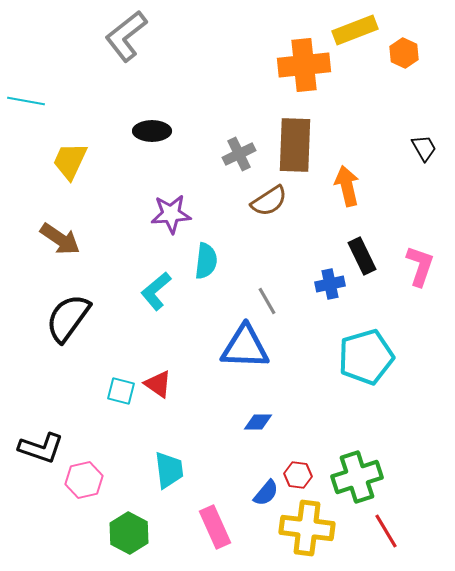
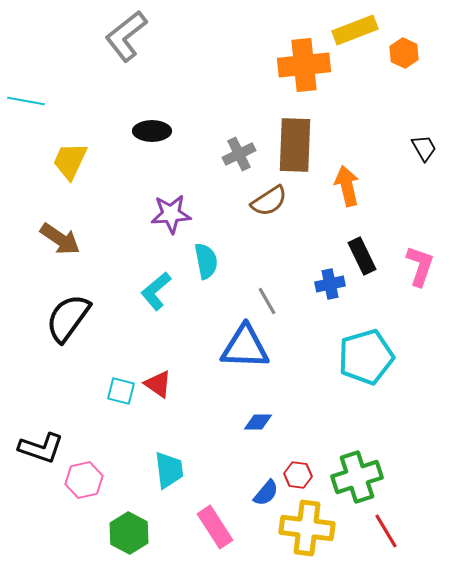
cyan semicircle: rotated 18 degrees counterclockwise
pink rectangle: rotated 9 degrees counterclockwise
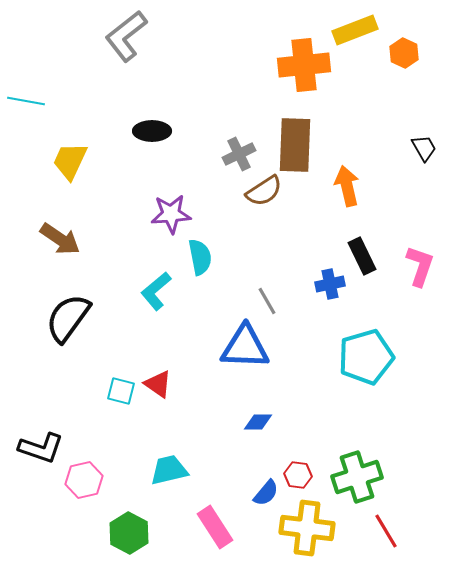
brown semicircle: moved 5 px left, 10 px up
cyan semicircle: moved 6 px left, 4 px up
cyan trapezoid: rotated 96 degrees counterclockwise
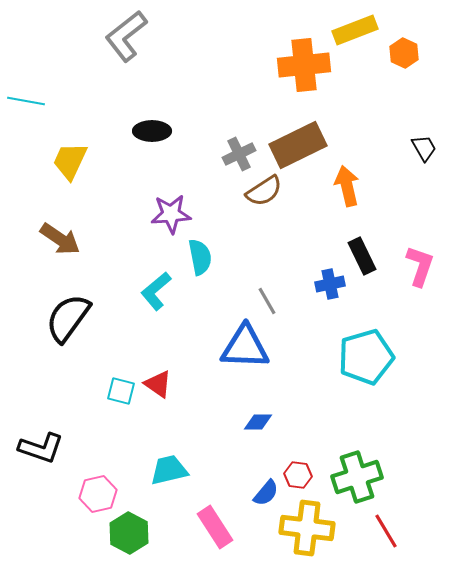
brown rectangle: moved 3 px right; rotated 62 degrees clockwise
pink hexagon: moved 14 px right, 14 px down
